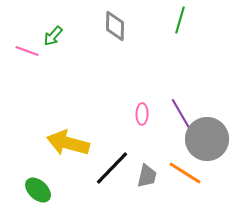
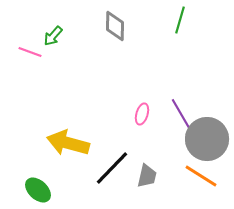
pink line: moved 3 px right, 1 px down
pink ellipse: rotated 15 degrees clockwise
orange line: moved 16 px right, 3 px down
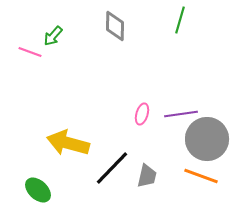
purple line: rotated 68 degrees counterclockwise
orange line: rotated 12 degrees counterclockwise
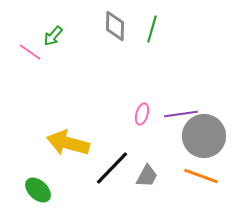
green line: moved 28 px left, 9 px down
pink line: rotated 15 degrees clockwise
gray circle: moved 3 px left, 3 px up
gray trapezoid: rotated 15 degrees clockwise
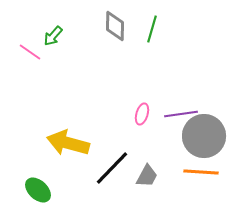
orange line: moved 4 px up; rotated 16 degrees counterclockwise
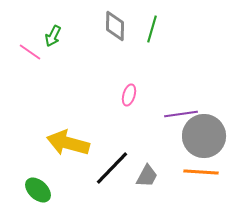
green arrow: rotated 15 degrees counterclockwise
pink ellipse: moved 13 px left, 19 px up
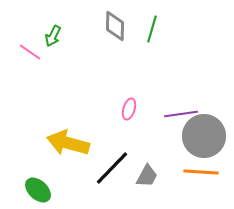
pink ellipse: moved 14 px down
